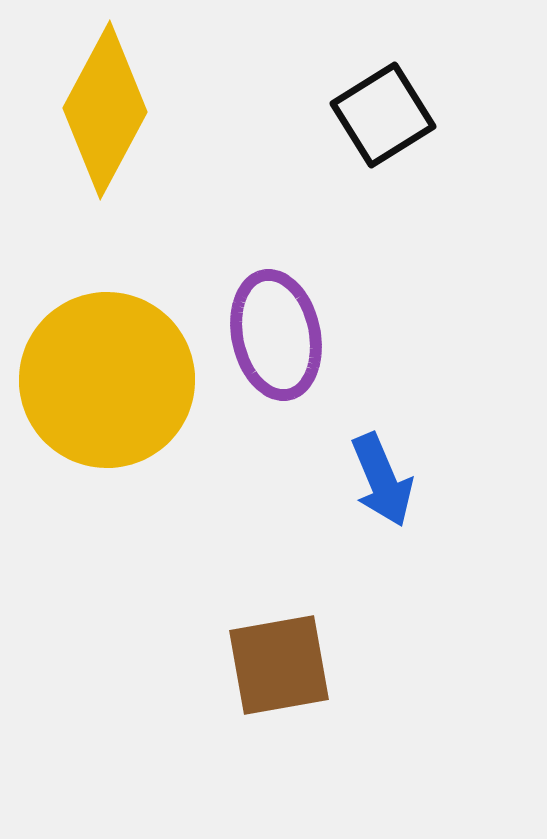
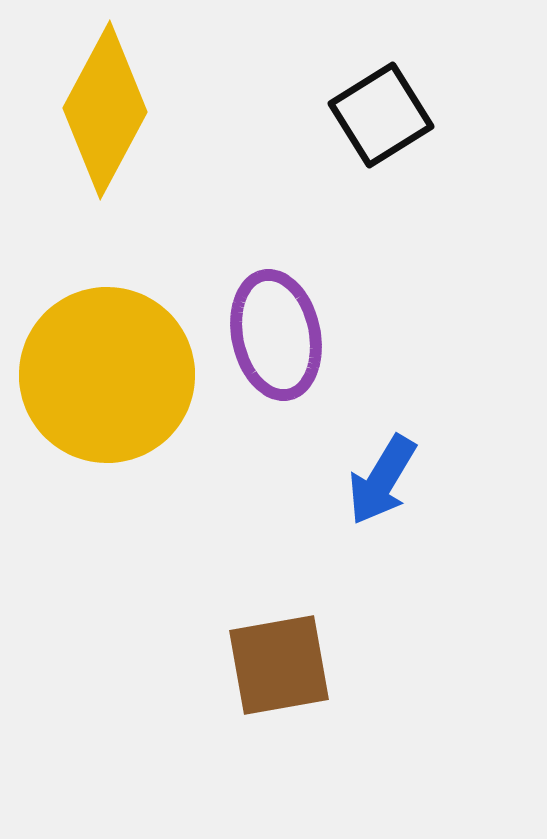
black square: moved 2 px left
yellow circle: moved 5 px up
blue arrow: rotated 54 degrees clockwise
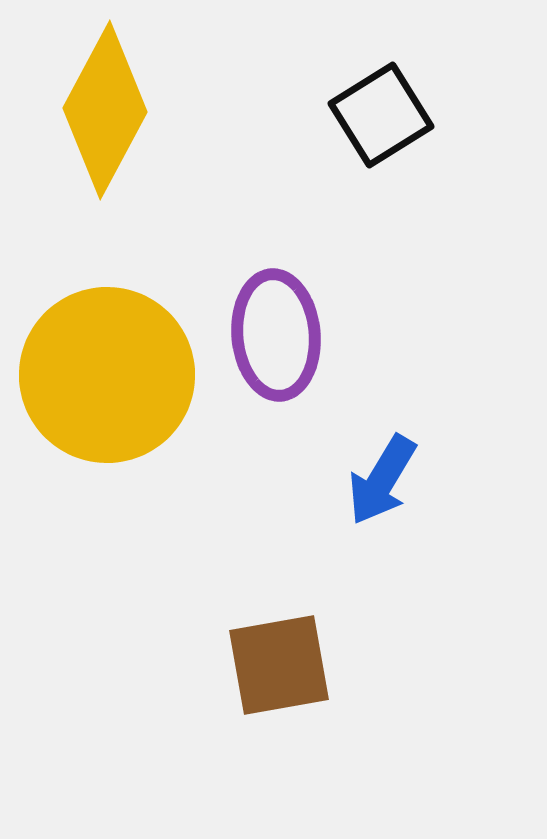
purple ellipse: rotated 7 degrees clockwise
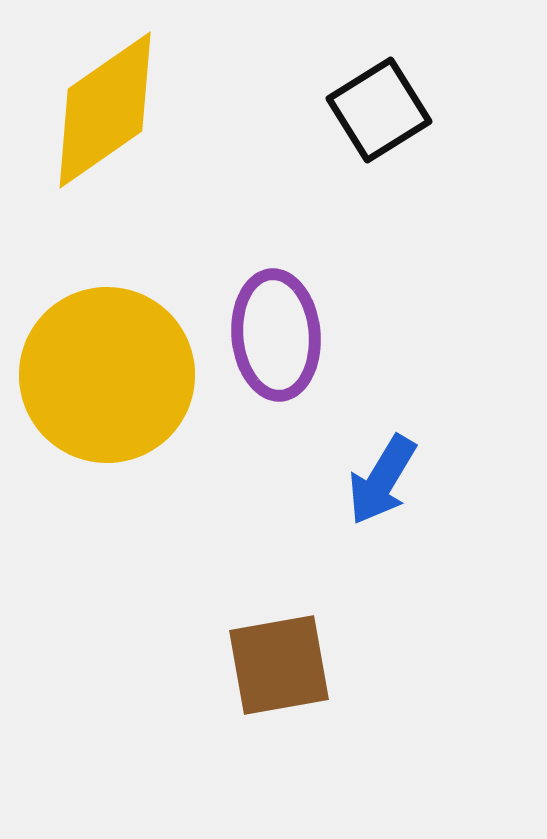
yellow diamond: rotated 27 degrees clockwise
black square: moved 2 px left, 5 px up
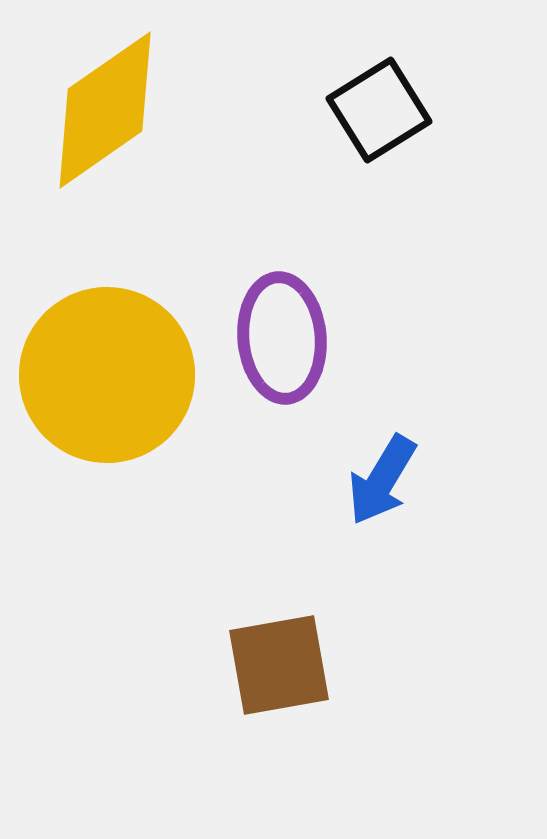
purple ellipse: moved 6 px right, 3 px down
